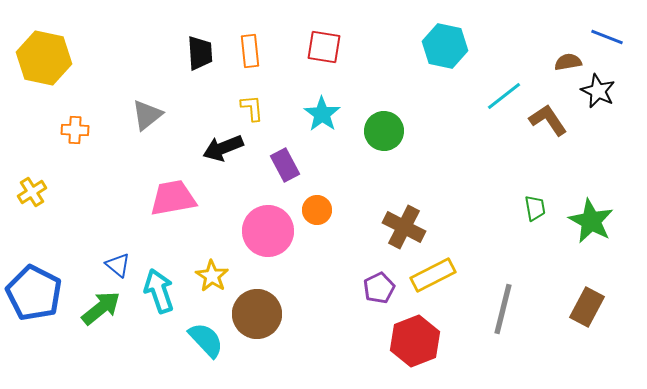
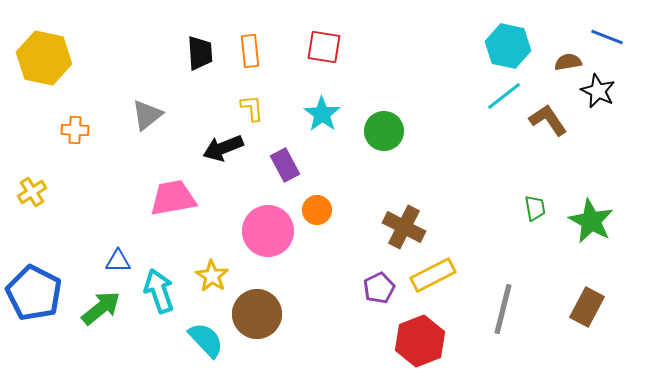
cyan hexagon: moved 63 px right
blue triangle: moved 4 px up; rotated 40 degrees counterclockwise
red hexagon: moved 5 px right
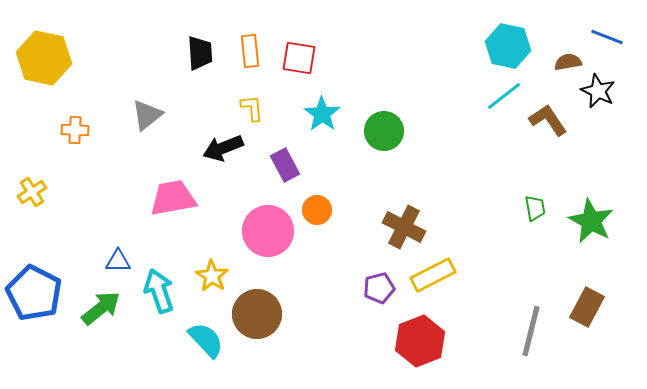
red square: moved 25 px left, 11 px down
purple pentagon: rotated 12 degrees clockwise
gray line: moved 28 px right, 22 px down
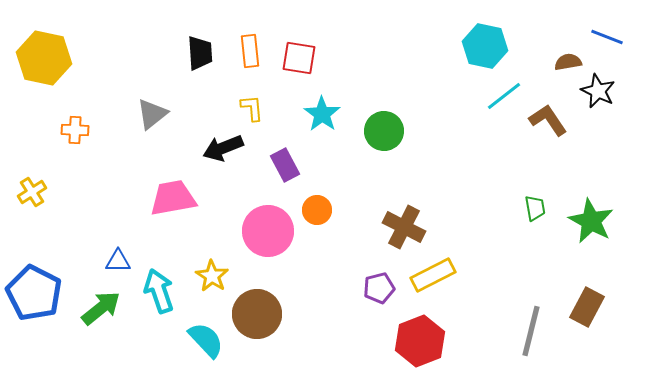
cyan hexagon: moved 23 px left
gray triangle: moved 5 px right, 1 px up
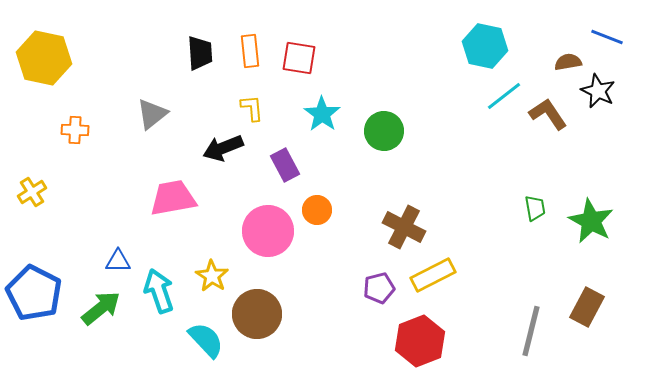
brown L-shape: moved 6 px up
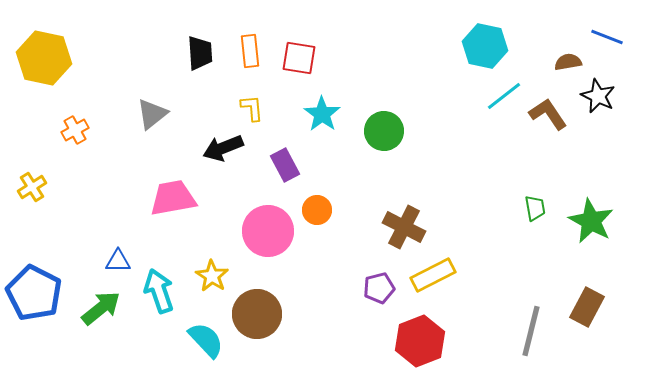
black star: moved 5 px down
orange cross: rotated 32 degrees counterclockwise
yellow cross: moved 5 px up
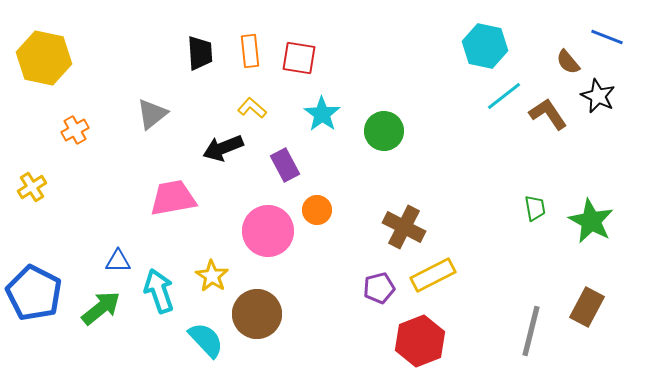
brown semicircle: rotated 120 degrees counterclockwise
yellow L-shape: rotated 44 degrees counterclockwise
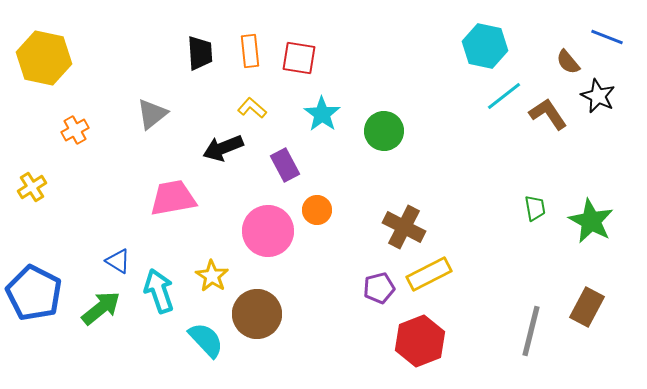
blue triangle: rotated 32 degrees clockwise
yellow rectangle: moved 4 px left, 1 px up
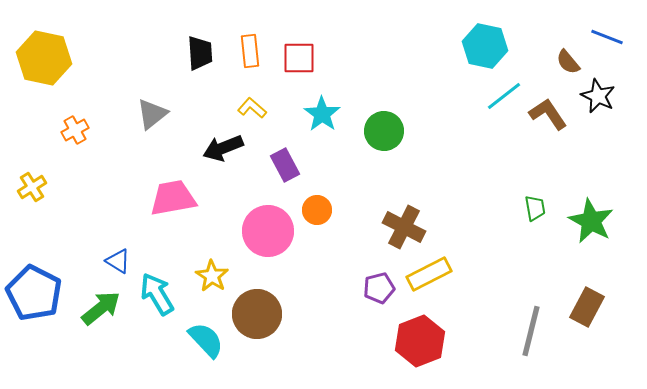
red square: rotated 9 degrees counterclockwise
cyan arrow: moved 2 px left, 3 px down; rotated 12 degrees counterclockwise
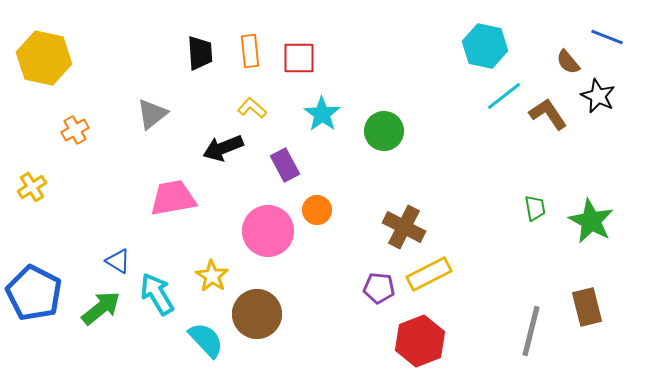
purple pentagon: rotated 20 degrees clockwise
brown rectangle: rotated 42 degrees counterclockwise
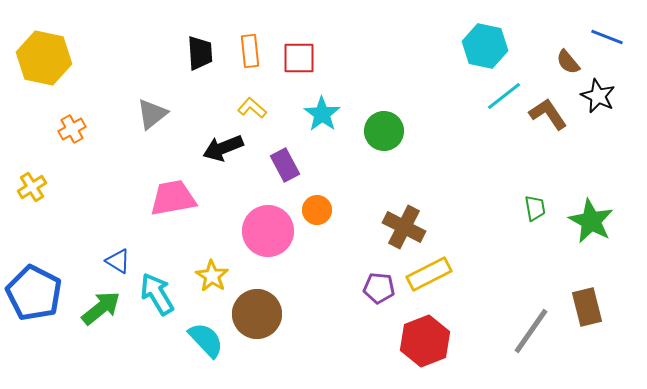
orange cross: moved 3 px left, 1 px up
gray line: rotated 21 degrees clockwise
red hexagon: moved 5 px right
